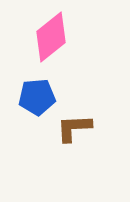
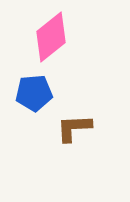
blue pentagon: moved 3 px left, 4 px up
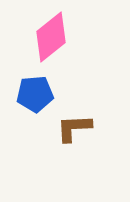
blue pentagon: moved 1 px right, 1 px down
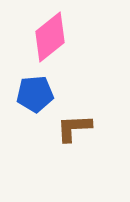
pink diamond: moved 1 px left
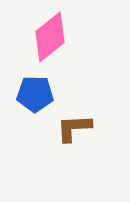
blue pentagon: rotated 6 degrees clockwise
